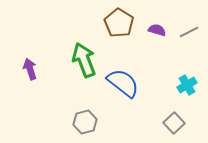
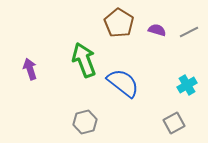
gray square: rotated 15 degrees clockwise
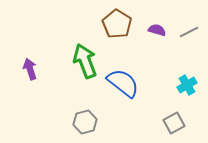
brown pentagon: moved 2 px left, 1 px down
green arrow: moved 1 px right, 1 px down
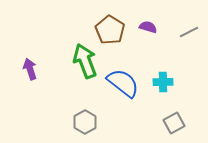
brown pentagon: moved 7 px left, 6 px down
purple semicircle: moved 9 px left, 3 px up
cyan cross: moved 24 px left, 3 px up; rotated 30 degrees clockwise
gray hexagon: rotated 15 degrees counterclockwise
